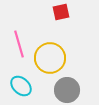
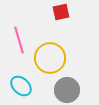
pink line: moved 4 px up
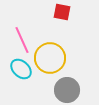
red square: moved 1 px right; rotated 24 degrees clockwise
pink line: moved 3 px right; rotated 8 degrees counterclockwise
cyan ellipse: moved 17 px up
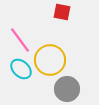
pink line: moved 2 px left; rotated 12 degrees counterclockwise
yellow circle: moved 2 px down
gray circle: moved 1 px up
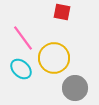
pink line: moved 3 px right, 2 px up
yellow circle: moved 4 px right, 2 px up
gray circle: moved 8 px right, 1 px up
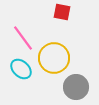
gray circle: moved 1 px right, 1 px up
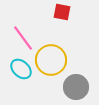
yellow circle: moved 3 px left, 2 px down
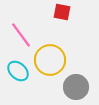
pink line: moved 2 px left, 3 px up
yellow circle: moved 1 px left
cyan ellipse: moved 3 px left, 2 px down
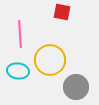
pink line: moved 1 px left, 1 px up; rotated 32 degrees clockwise
cyan ellipse: rotated 35 degrees counterclockwise
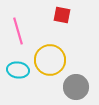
red square: moved 3 px down
pink line: moved 2 px left, 3 px up; rotated 12 degrees counterclockwise
cyan ellipse: moved 1 px up
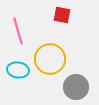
yellow circle: moved 1 px up
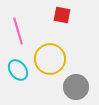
cyan ellipse: rotated 45 degrees clockwise
